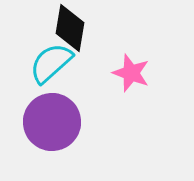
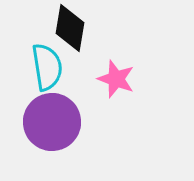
cyan semicircle: moved 4 px left, 4 px down; rotated 123 degrees clockwise
pink star: moved 15 px left, 6 px down
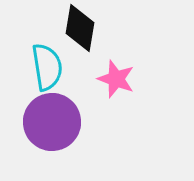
black diamond: moved 10 px right
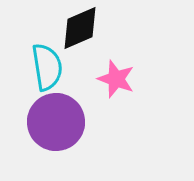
black diamond: rotated 57 degrees clockwise
purple circle: moved 4 px right
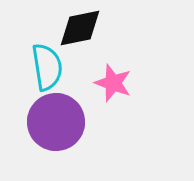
black diamond: rotated 12 degrees clockwise
pink star: moved 3 px left, 4 px down
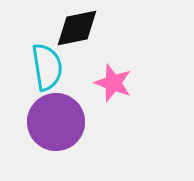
black diamond: moved 3 px left
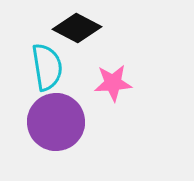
black diamond: rotated 39 degrees clockwise
pink star: rotated 24 degrees counterclockwise
